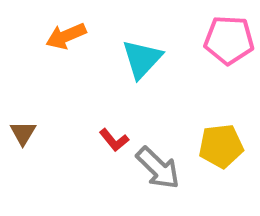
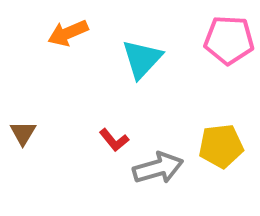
orange arrow: moved 2 px right, 3 px up
gray arrow: rotated 60 degrees counterclockwise
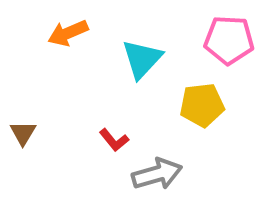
yellow pentagon: moved 19 px left, 41 px up
gray arrow: moved 1 px left, 6 px down
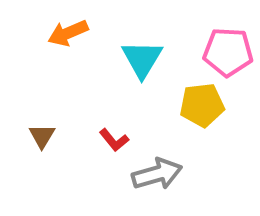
pink pentagon: moved 1 px left, 12 px down
cyan triangle: rotated 12 degrees counterclockwise
brown triangle: moved 19 px right, 3 px down
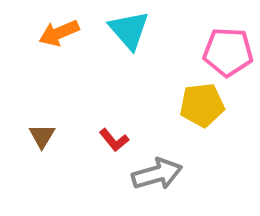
orange arrow: moved 9 px left
cyan triangle: moved 13 px left, 29 px up; rotated 12 degrees counterclockwise
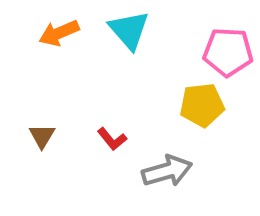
red L-shape: moved 2 px left, 1 px up
gray arrow: moved 10 px right, 3 px up
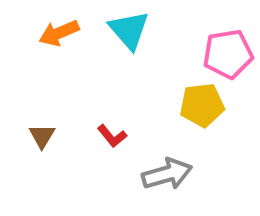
pink pentagon: moved 2 px down; rotated 12 degrees counterclockwise
red L-shape: moved 3 px up
gray arrow: moved 3 px down
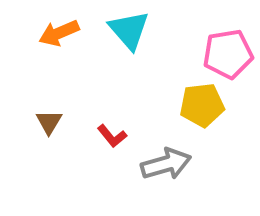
brown triangle: moved 7 px right, 14 px up
gray arrow: moved 1 px left, 10 px up
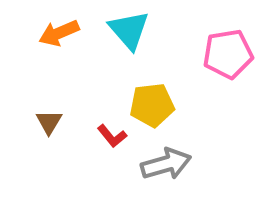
yellow pentagon: moved 50 px left
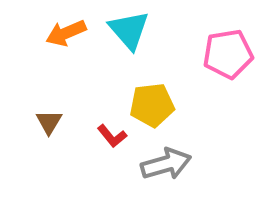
orange arrow: moved 7 px right
